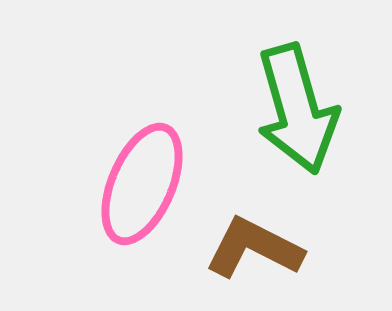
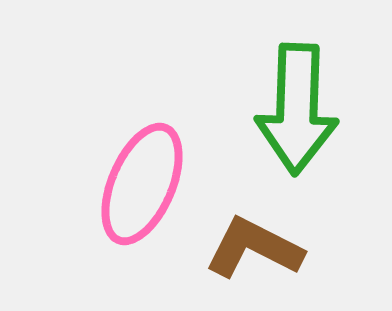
green arrow: rotated 18 degrees clockwise
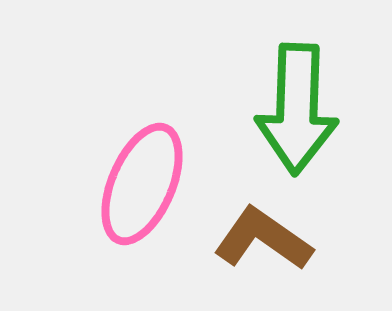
brown L-shape: moved 9 px right, 9 px up; rotated 8 degrees clockwise
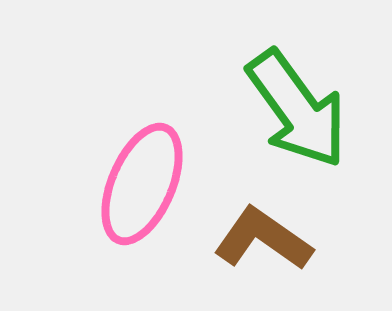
green arrow: rotated 38 degrees counterclockwise
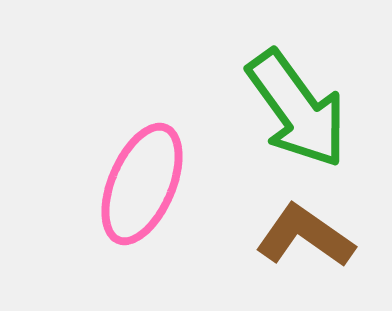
brown L-shape: moved 42 px right, 3 px up
